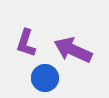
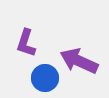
purple arrow: moved 6 px right, 11 px down
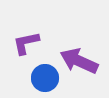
purple L-shape: rotated 60 degrees clockwise
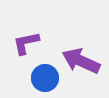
purple arrow: moved 2 px right
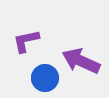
purple L-shape: moved 2 px up
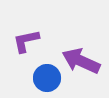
blue circle: moved 2 px right
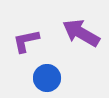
purple arrow: moved 28 px up; rotated 6 degrees clockwise
